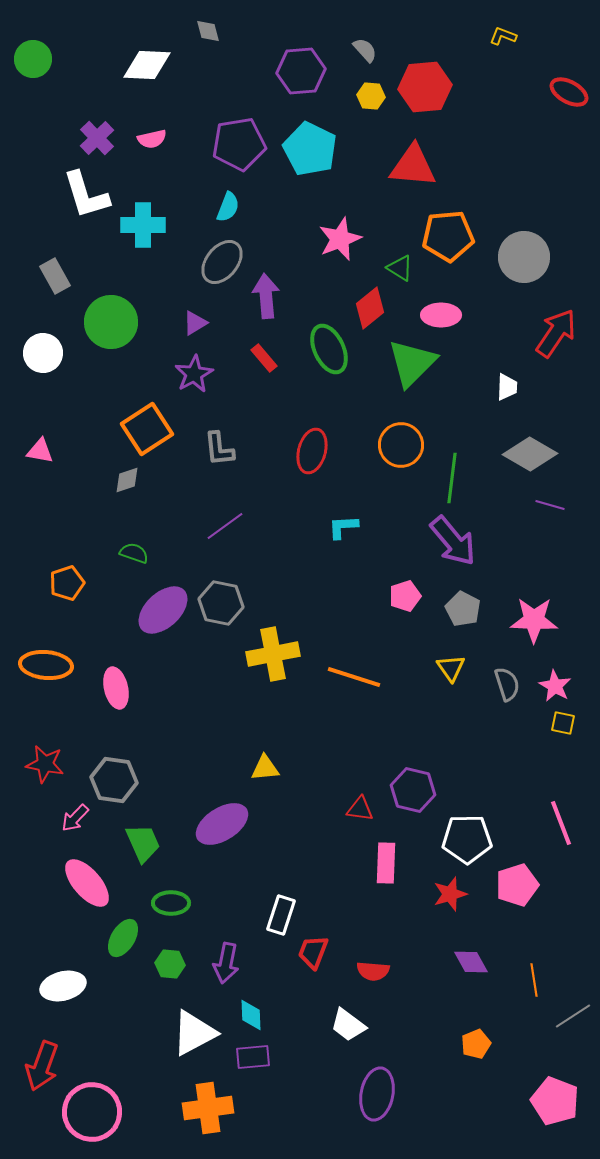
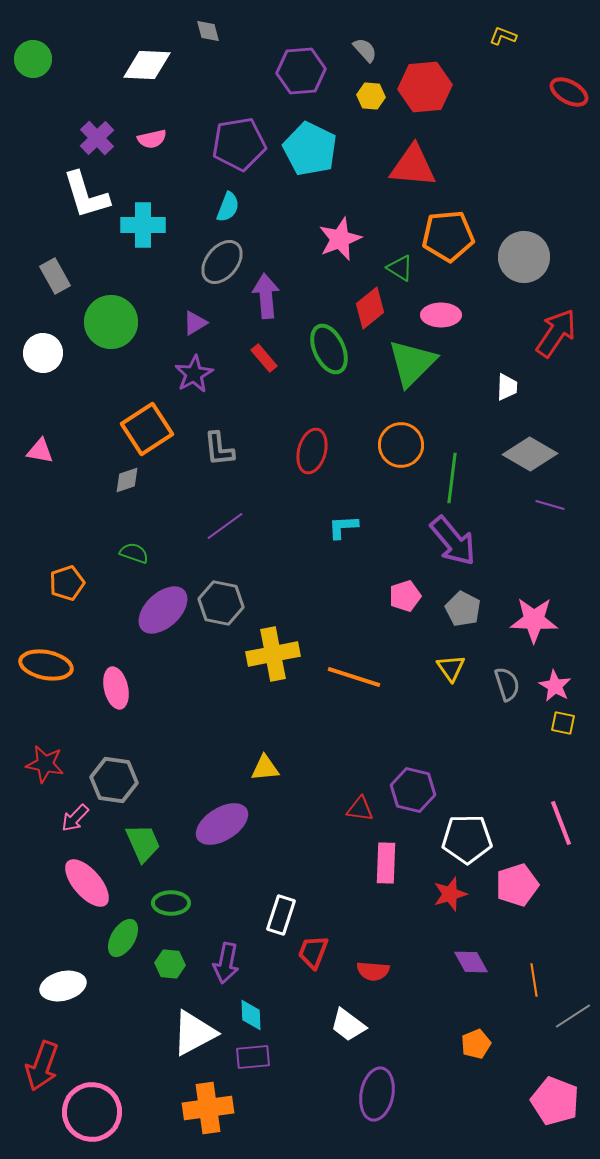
orange ellipse at (46, 665): rotated 6 degrees clockwise
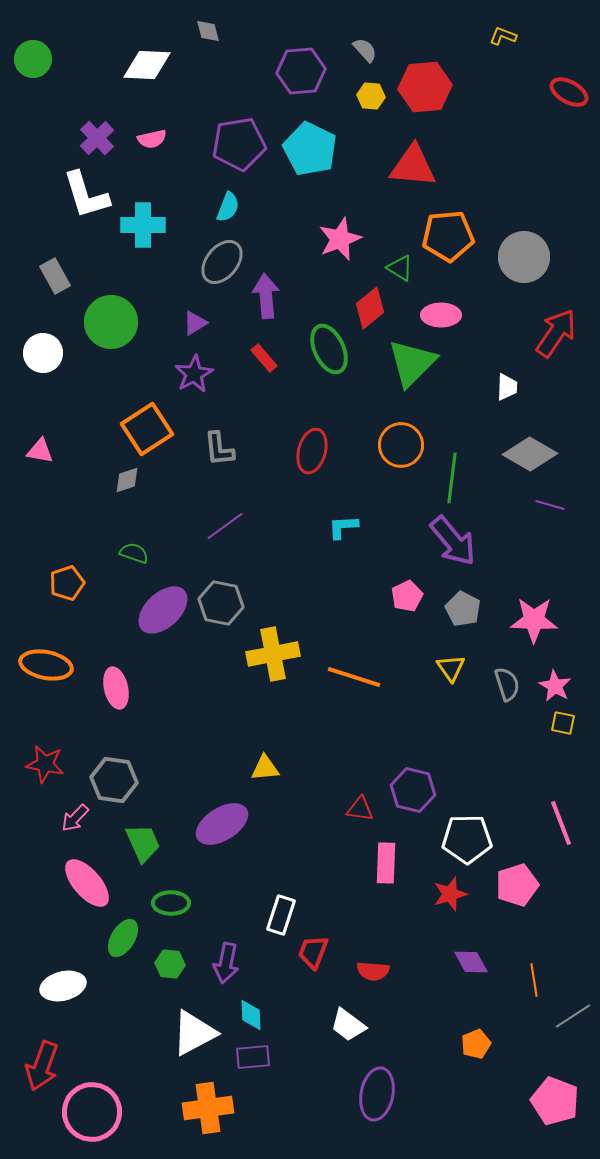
pink pentagon at (405, 596): moved 2 px right; rotated 8 degrees counterclockwise
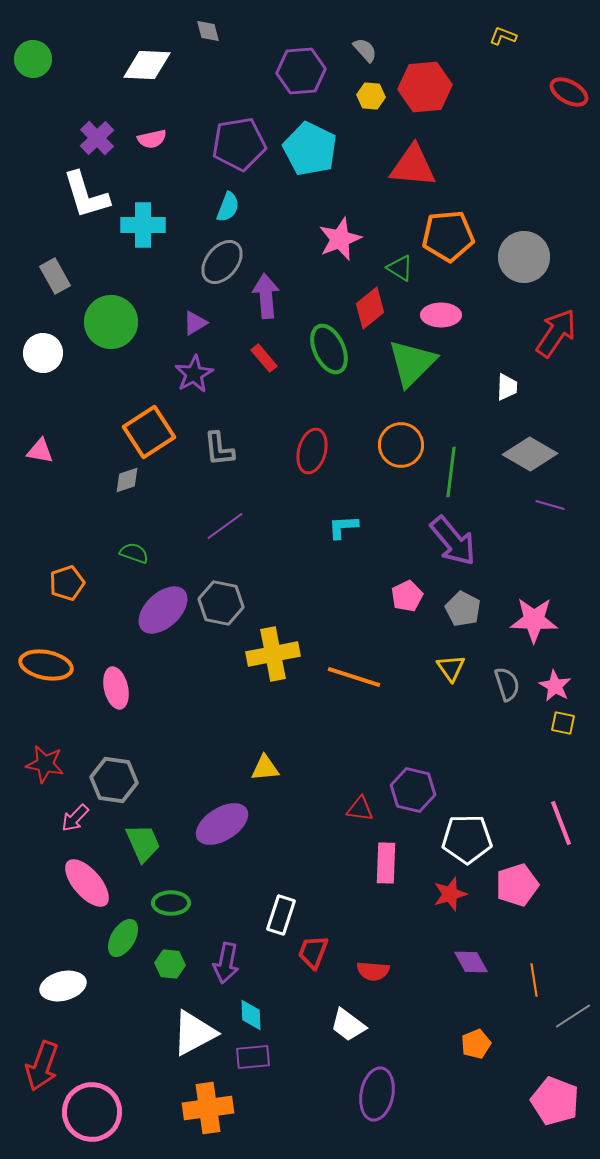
orange square at (147, 429): moved 2 px right, 3 px down
green line at (452, 478): moved 1 px left, 6 px up
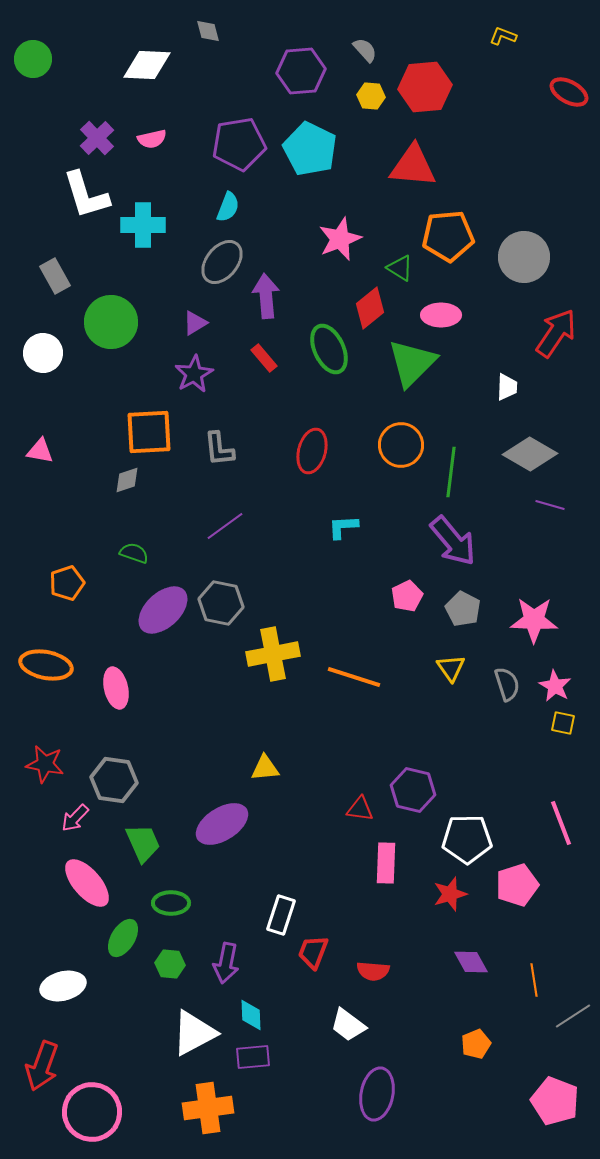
orange square at (149, 432): rotated 30 degrees clockwise
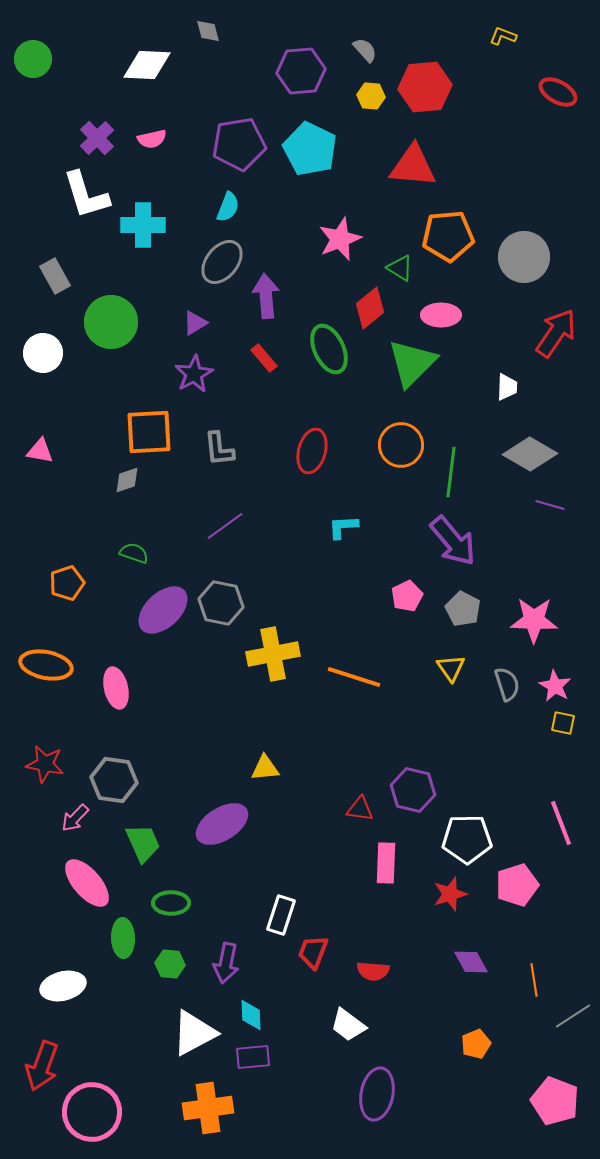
red ellipse at (569, 92): moved 11 px left
green ellipse at (123, 938): rotated 33 degrees counterclockwise
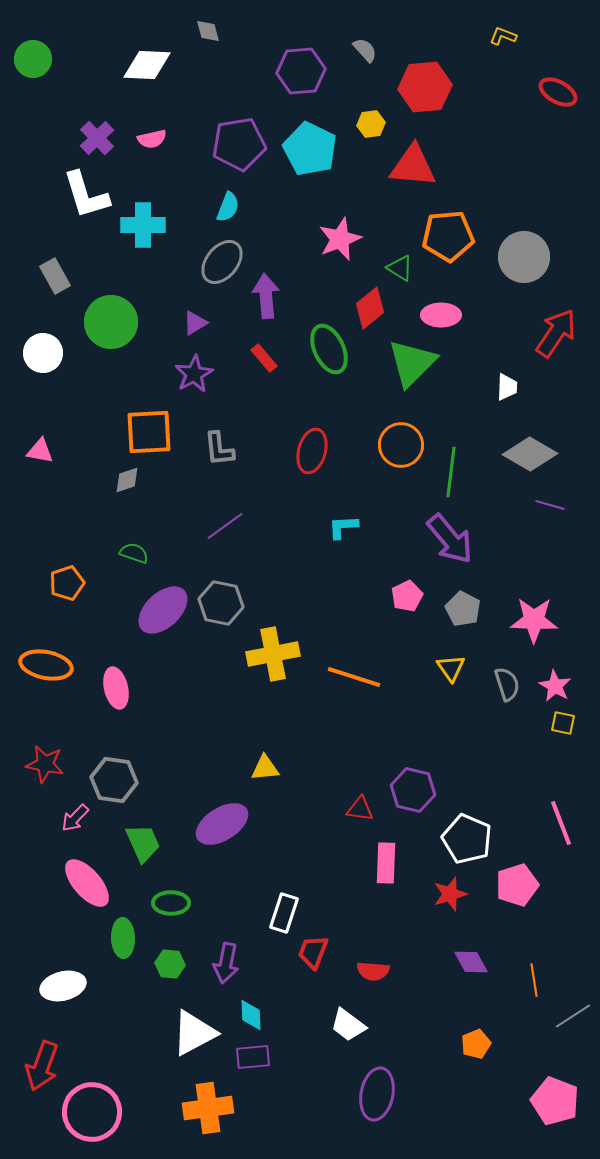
yellow hexagon at (371, 96): moved 28 px down; rotated 12 degrees counterclockwise
purple arrow at (453, 541): moved 3 px left, 2 px up
white pentagon at (467, 839): rotated 24 degrees clockwise
white rectangle at (281, 915): moved 3 px right, 2 px up
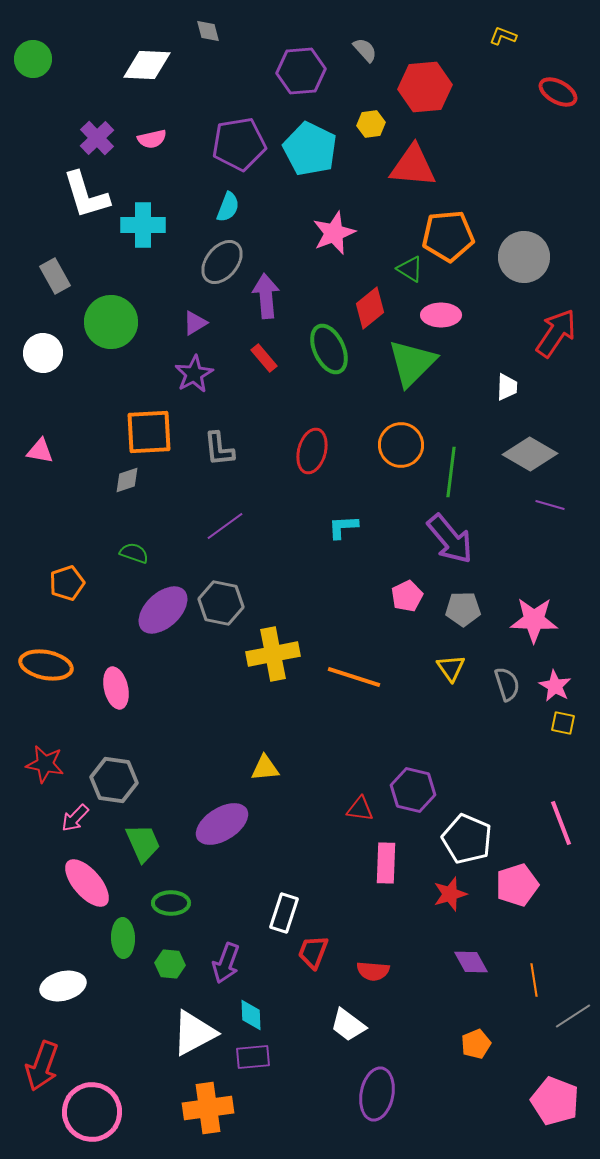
pink star at (340, 239): moved 6 px left, 6 px up
green triangle at (400, 268): moved 10 px right, 1 px down
gray pentagon at (463, 609): rotated 28 degrees counterclockwise
purple arrow at (226, 963): rotated 9 degrees clockwise
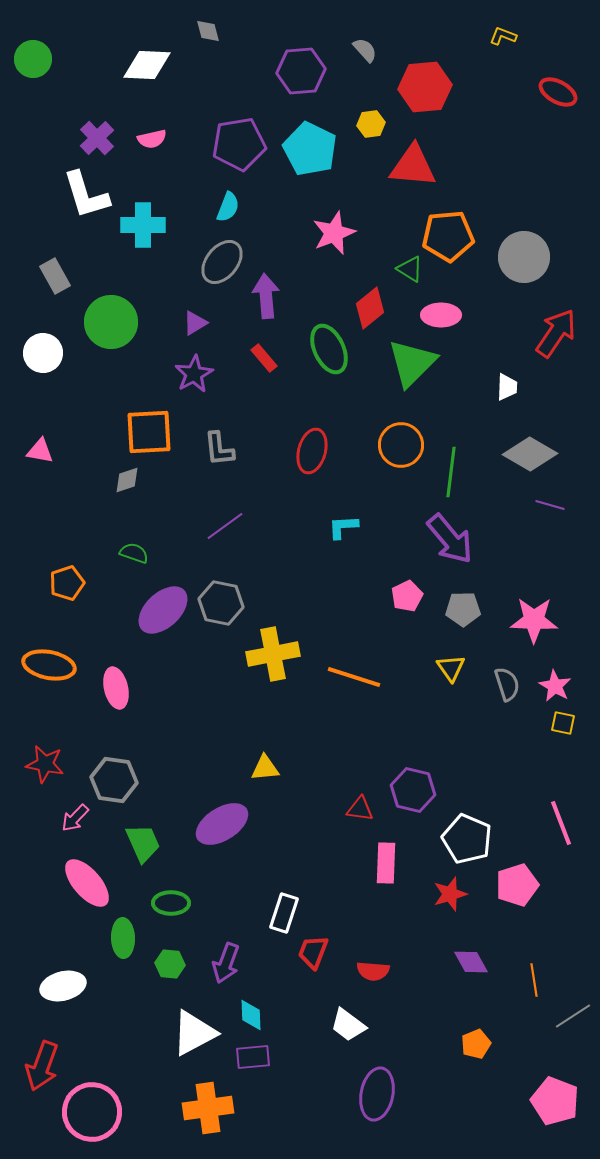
orange ellipse at (46, 665): moved 3 px right
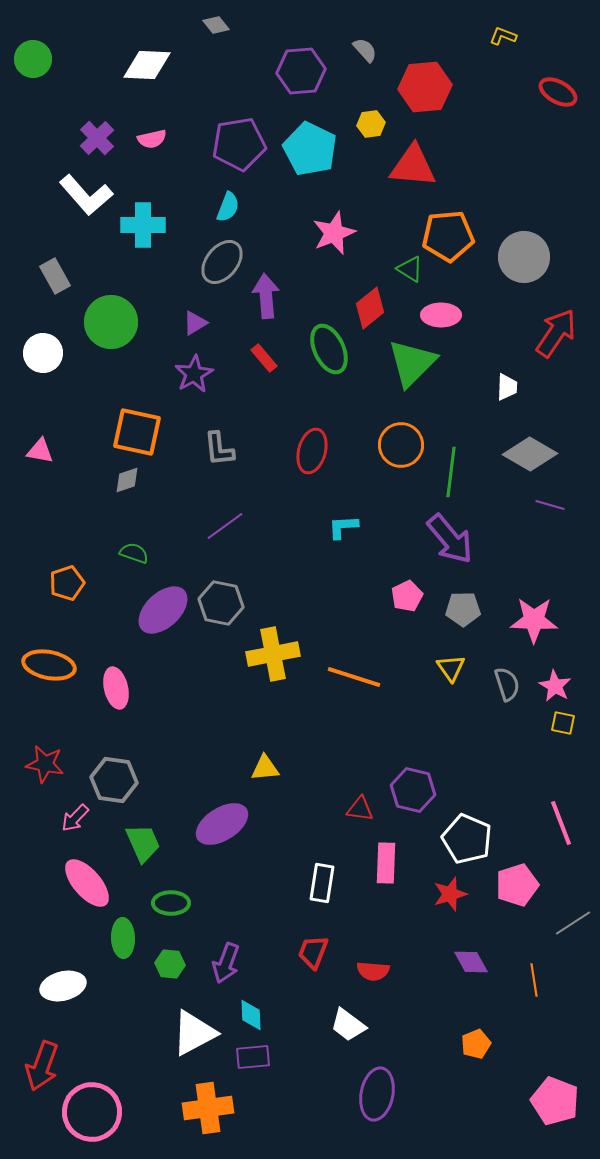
gray diamond at (208, 31): moved 8 px right, 6 px up; rotated 24 degrees counterclockwise
white L-shape at (86, 195): rotated 24 degrees counterclockwise
orange square at (149, 432): moved 12 px left; rotated 15 degrees clockwise
white rectangle at (284, 913): moved 38 px right, 30 px up; rotated 9 degrees counterclockwise
gray line at (573, 1016): moved 93 px up
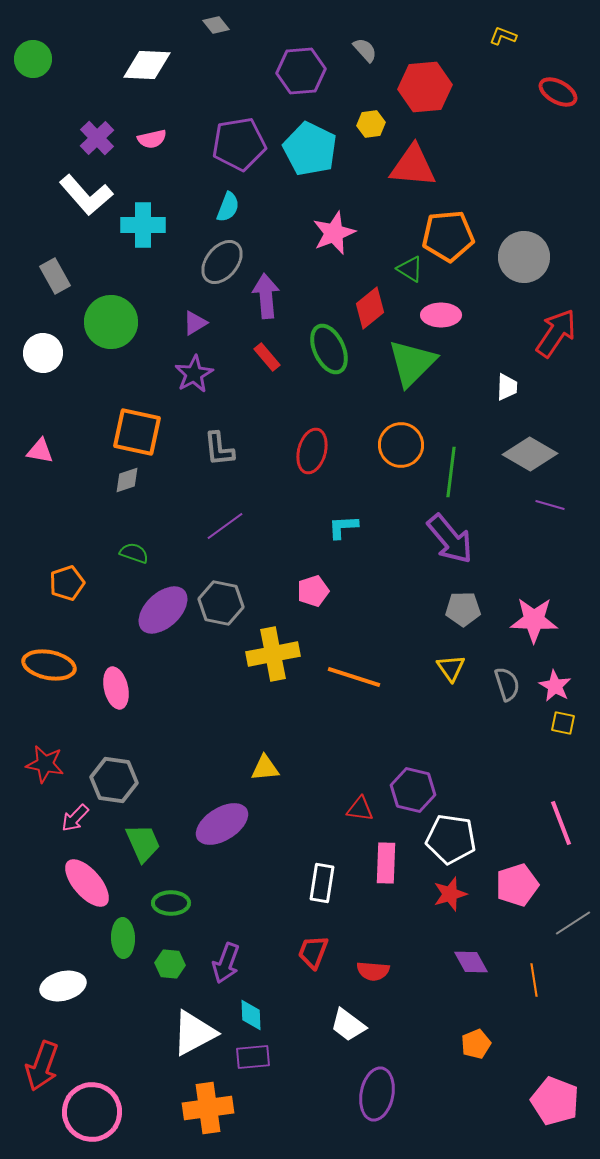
red rectangle at (264, 358): moved 3 px right, 1 px up
pink pentagon at (407, 596): moved 94 px left, 5 px up; rotated 8 degrees clockwise
white pentagon at (467, 839): moved 16 px left; rotated 15 degrees counterclockwise
